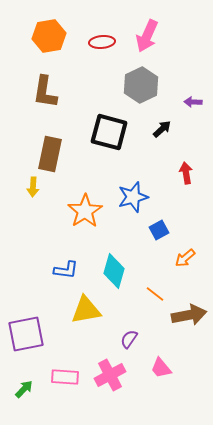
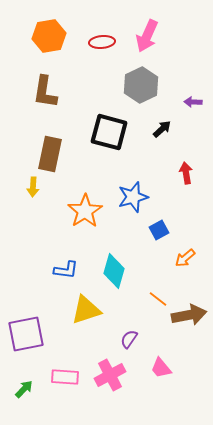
orange line: moved 3 px right, 5 px down
yellow triangle: rotated 8 degrees counterclockwise
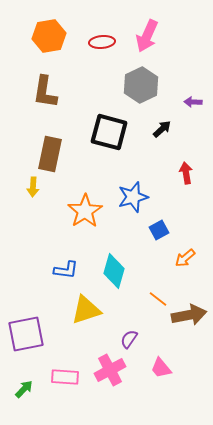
pink cross: moved 5 px up
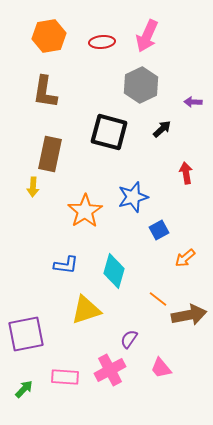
blue L-shape: moved 5 px up
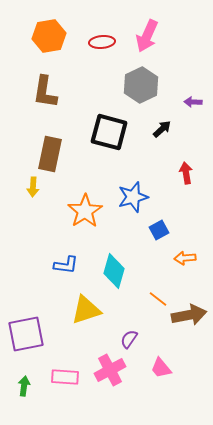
orange arrow: rotated 35 degrees clockwise
green arrow: moved 3 px up; rotated 36 degrees counterclockwise
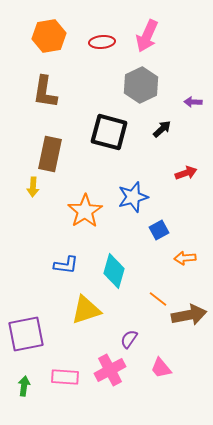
red arrow: rotated 80 degrees clockwise
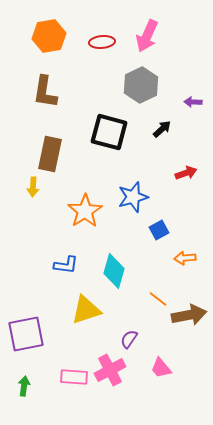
pink rectangle: moved 9 px right
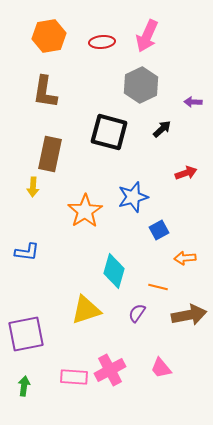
blue L-shape: moved 39 px left, 13 px up
orange line: moved 12 px up; rotated 24 degrees counterclockwise
purple semicircle: moved 8 px right, 26 px up
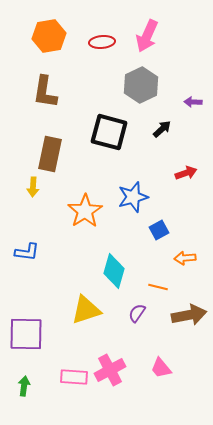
purple square: rotated 12 degrees clockwise
